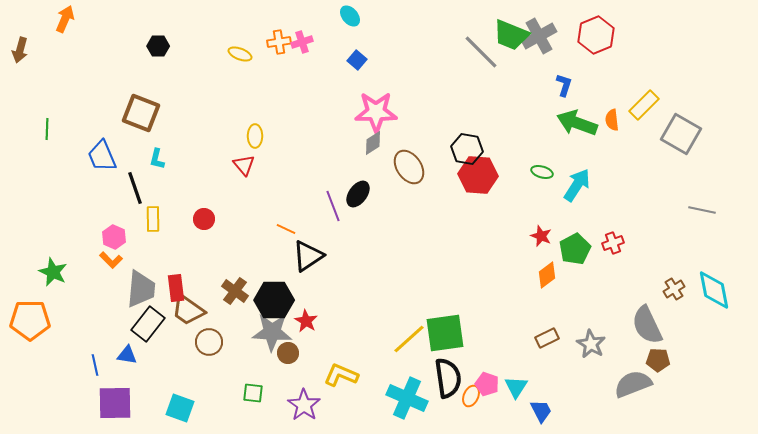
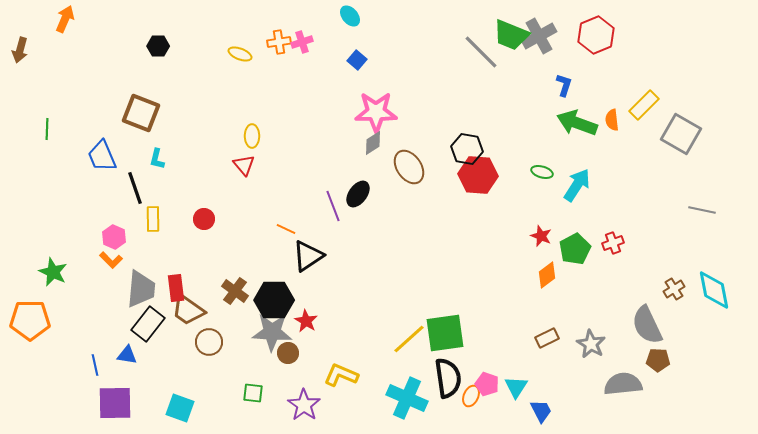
yellow ellipse at (255, 136): moved 3 px left
gray semicircle at (633, 384): moved 10 px left; rotated 15 degrees clockwise
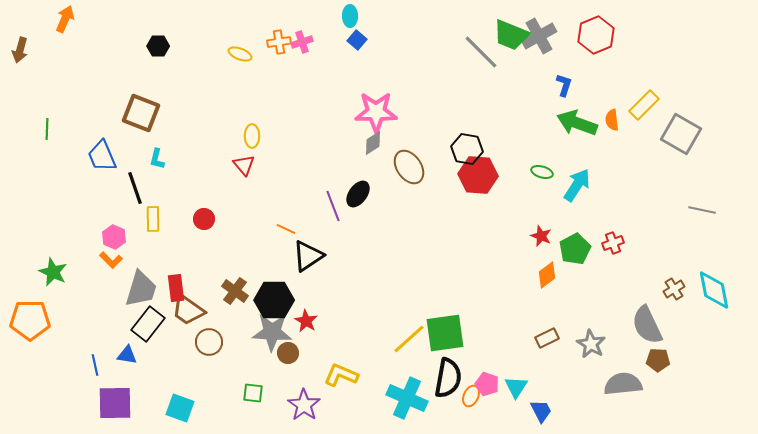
cyan ellipse at (350, 16): rotated 40 degrees clockwise
blue square at (357, 60): moved 20 px up
gray trapezoid at (141, 289): rotated 12 degrees clockwise
black semicircle at (448, 378): rotated 18 degrees clockwise
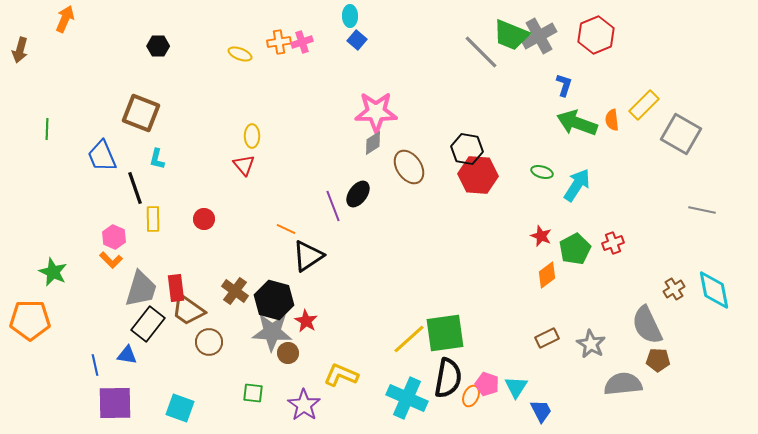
black hexagon at (274, 300): rotated 15 degrees clockwise
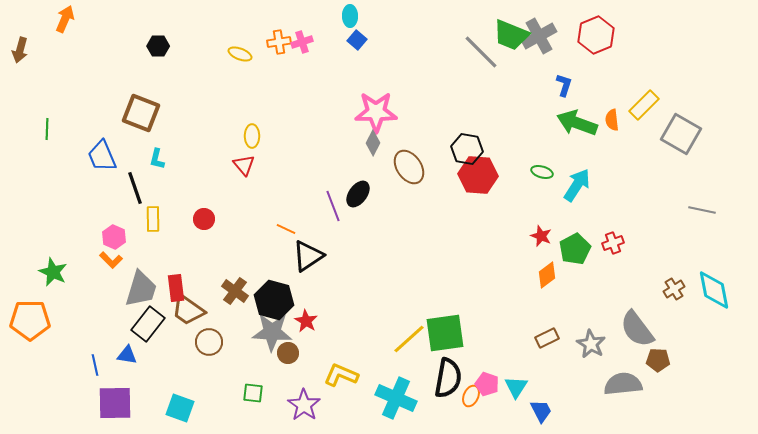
gray diamond at (373, 143): rotated 30 degrees counterclockwise
gray semicircle at (647, 325): moved 10 px left, 4 px down; rotated 12 degrees counterclockwise
cyan cross at (407, 398): moved 11 px left
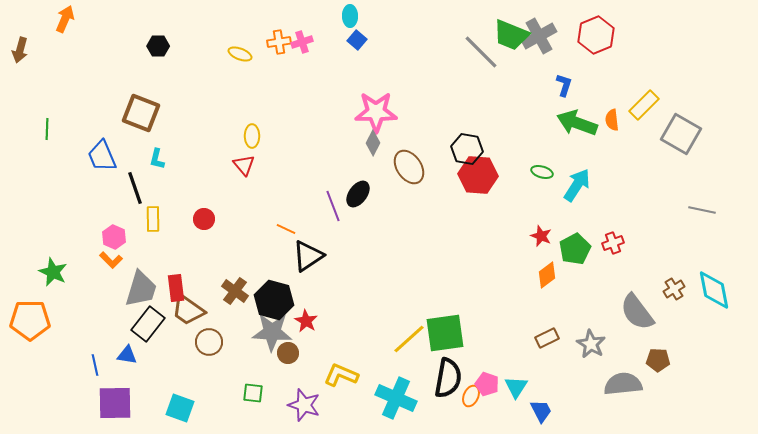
gray semicircle at (637, 329): moved 17 px up
purple star at (304, 405): rotated 16 degrees counterclockwise
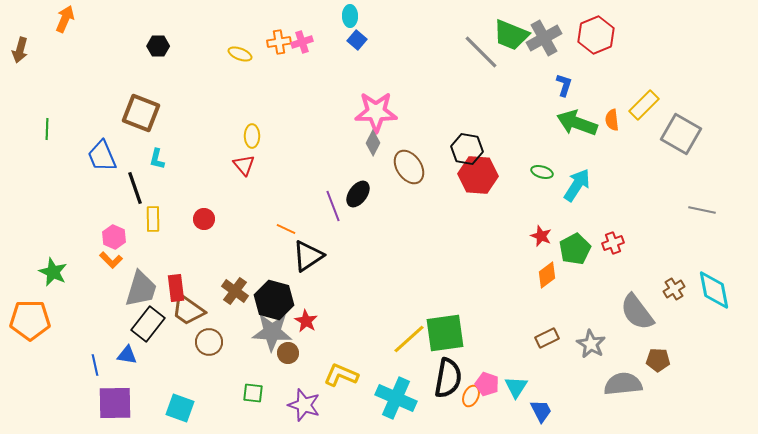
gray cross at (539, 36): moved 5 px right, 2 px down
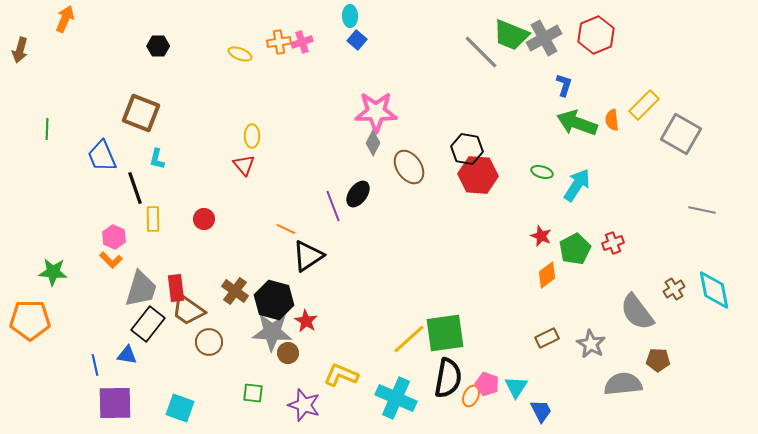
green star at (53, 272): rotated 20 degrees counterclockwise
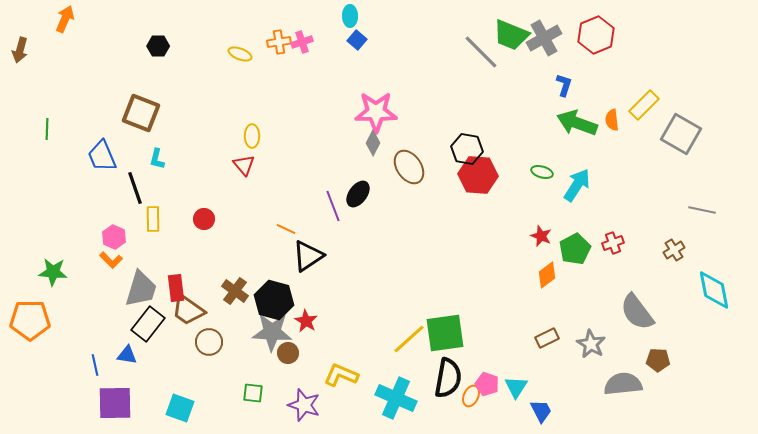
brown cross at (674, 289): moved 39 px up
